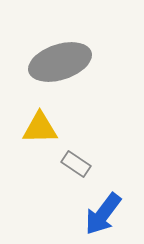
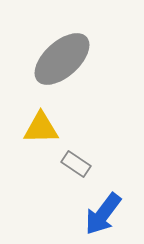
gray ellipse: moved 2 px right, 3 px up; rotated 24 degrees counterclockwise
yellow triangle: moved 1 px right
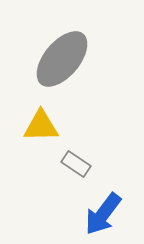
gray ellipse: rotated 8 degrees counterclockwise
yellow triangle: moved 2 px up
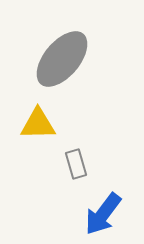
yellow triangle: moved 3 px left, 2 px up
gray rectangle: rotated 40 degrees clockwise
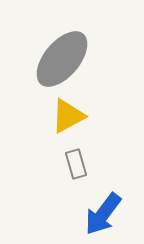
yellow triangle: moved 30 px right, 8 px up; rotated 27 degrees counterclockwise
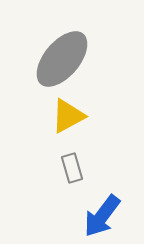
gray rectangle: moved 4 px left, 4 px down
blue arrow: moved 1 px left, 2 px down
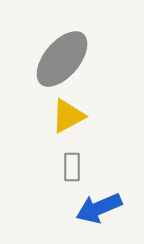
gray rectangle: moved 1 px up; rotated 16 degrees clockwise
blue arrow: moved 3 px left, 8 px up; rotated 30 degrees clockwise
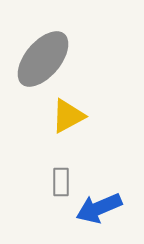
gray ellipse: moved 19 px left
gray rectangle: moved 11 px left, 15 px down
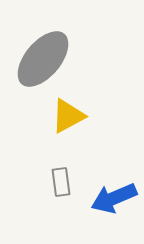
gray rectangle: rotated 8 degrees counterclockwise
blue arrow: moved 15 px right, 10 px up
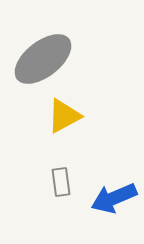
gray ellipse: rotated 12 degrees clockwise
yellow triangle: moved 4 px left
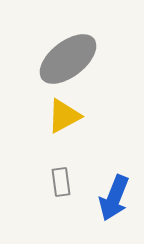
gray ellipse: moved 25 px right
blue arrow: rotated 45 degrees counterclockwise
